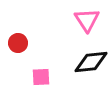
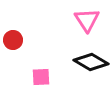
red circle: moved 5 px left, 3 px up
black diamond: rotated 36 degrees clockwise
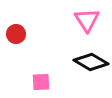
red circle: moved 3 px right, 6 px up
pink square: moved 5 px down
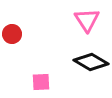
red circle: moved 4 px left
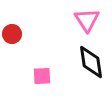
black diamond: rotated 52 degrees clockwise
pink square: moved 1 px right, 6 px up
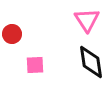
pink square: moved 7 px left, 11 px up
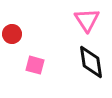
pink square: rotated 18 degrees clockwise
